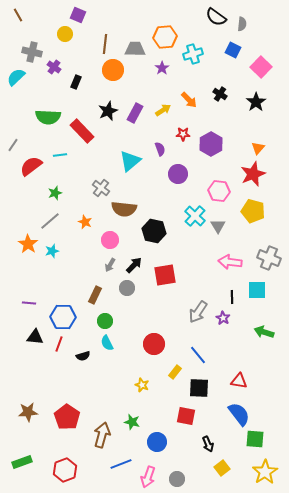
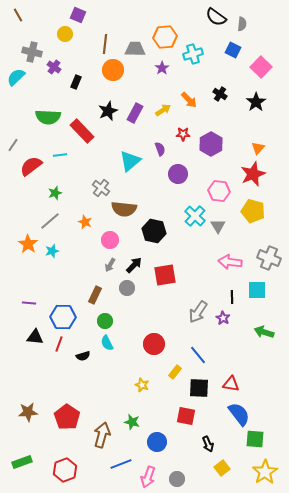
red triangle at (239, 381): moved 8 px left, 3 px down
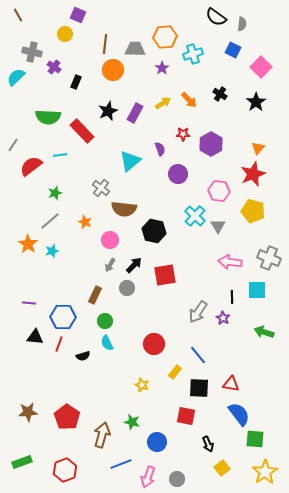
yellow arrow at (163, 110): moved 7 px up
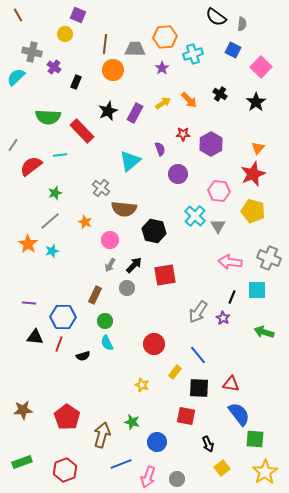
black line at (232, 297): rotated 24 degrees clockwise
brown star at (28, 412): moved 5 px left, 2 px up
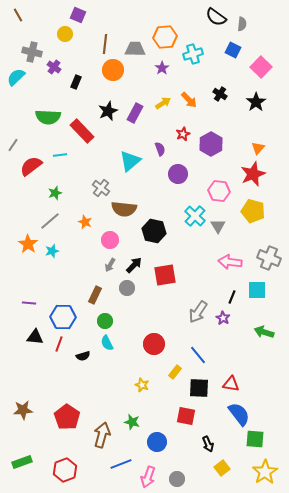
red star at (183, 134): rotated 24 degrees counterclockwise
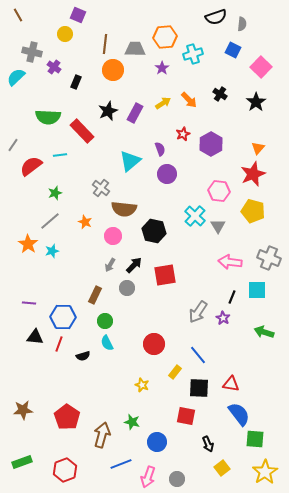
black semicircle at (216, 17): rotated 55 degrees counterclockwise
purple circle at (178, 174): moved 11 px left
pink circle at (110, 240): moved 3 px right, 4 px up
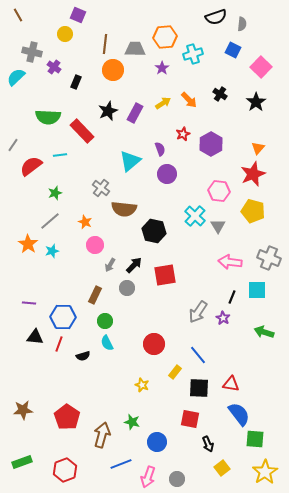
pink circle at (113, 236): moved 18 px left, 9 px down
red square at (186, 416): moved 4 px right, 3 px down
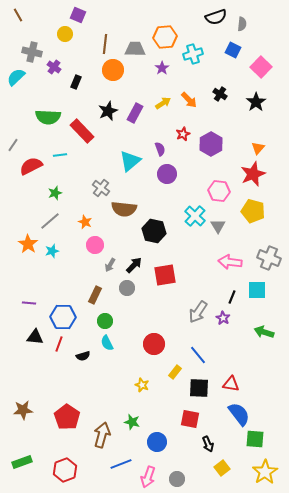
red semicircle at (31, 166): rotated 10 degrees clockwise
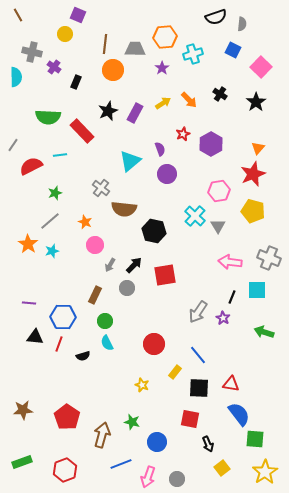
cyan semicircle at (16, 77): rotated 132 degrees clockwise
pink hexagon at (219, 191): rotated 15 degrees counterclockwise
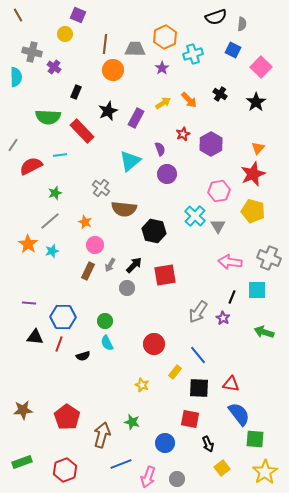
orange hexagon at (165, 37): rotated 20 degrees counterclockwise
black rectangle at (76, 82): moved 10 px down
purple rectangle at (135, 113): moved 1 px right, 5 px down
brown rectangle at (95, 295): moved 7 px left, 24 px up
blue circle at (157, 442): moved 8 px right, 1 px down
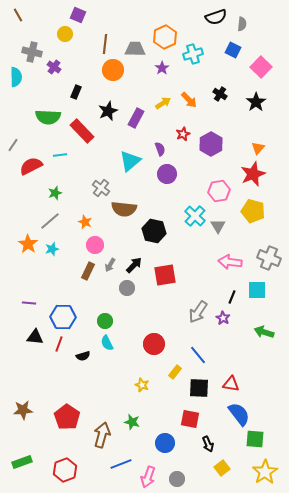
cyan star at (52, 251): moved 2 px up
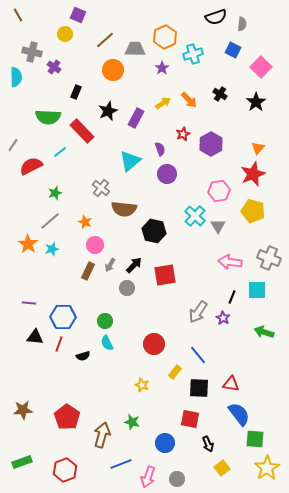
brown line at (105, 44): moved 4 px up; rotated 42 degrees clockwise
cyan line at (60, 155): moved 3 px up; rotated 32 degrees counterclockwise
yellow star at (265, 472): moved 2 px right, 4 px up
